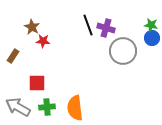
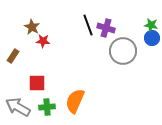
orange semicircle: moved 7 px up; rotated 30 degrees clockwise
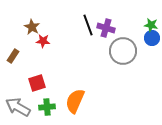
red square: rotated 18 degrees counterclockwise
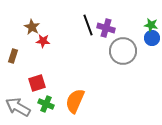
brown rectangle: rotated 16 degrees counterclockwise
green cross: moved 1 px left, 3 px up; rotated 28 degrees clockwise
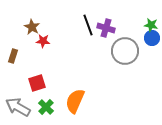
gray circle: moved 2 px right
green cross: moved 3 px down; rotated 21 degrees clockwise
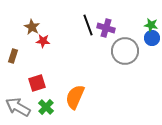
orange semicircle: moved 4 px up
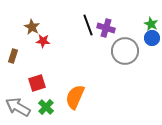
green star: moved 1 px up; rotated 16 degrees clockwise
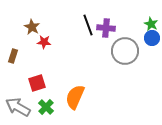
purple cross: rotated 12 degrees counterclockwise
red star: moved 1 px right, 1 px down
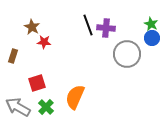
gray circle: moved 2 px right, 3 px down
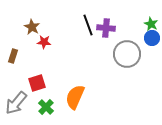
gray arrow: moved 2 px left, 4 px up; rotated 80 degrees counterclockwise
